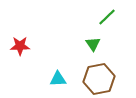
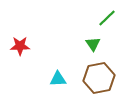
green line: moved 1 px down
brown hexagon: moved 1 px up
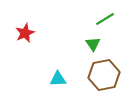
green line: moved 2 px left, 1 px down; rotated 12 degrees clockwise
red star: moved 5 px right, 13 px up; rotated 24 degrees counterclockwise
brown hexagon: moved 5 px right, 3 px up
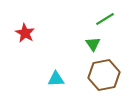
red star: rotated 18 degrees counterclockwise
cyan triangle: moved 2 px left
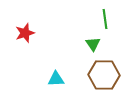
green line: rotated 66 degrees counterclockwise
red star: rotated 24 degrees clockwise
brown hexagon: rotated 12 degrees clockwise
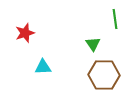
green line: moved 10 px right
cyan triangle: moved 13 px left, 12 px up
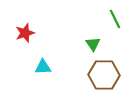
green line: rotated 18 degrees counterclockwise
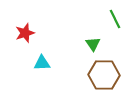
cyan triangle: moved 1 px left, 4 px up
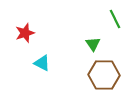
cyan triangle: rotated 30 degrees clockwise
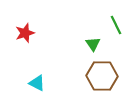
green line: moved 1 px right, 6 px down
cyan triangle: moved 5 px left, 20 px down
brown hexagon: moved 2 px left, 1 px down
